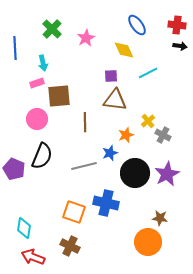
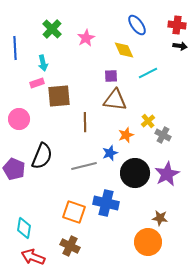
pink circle: moved 18 px left
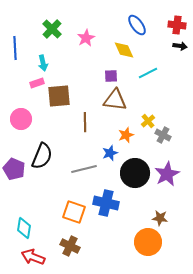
pink circle: moved 2 px right
gray line: moved 3 px down
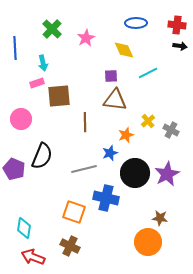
blue ellipse: moved 1 px left, 2 px up; rotated 55 degrees counterclockwise
gray cross: moved 8 px right, 5 px up
blue cross: moved 5 px up
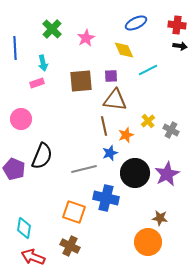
blue ellipse: rotated 25 degrees counterclockwise
cyan line: moved 3 px up
brown square: moved 22 px right, 15 px up
brown line: moved 19 px right, 4 px down; rotated 12 degrees counterclockwise
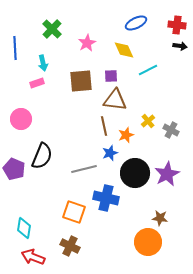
pink star: moved 1 px right, 5 px down
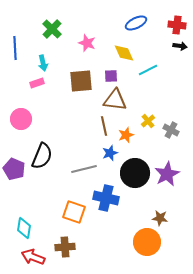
pink star: rotated 24 degrees counterclockwise
yellow diamond: moved 3 px down
orange circle: moved 1 px left
brown cross: moved 5 px left, 1 px down; rotated 30 degrees counterclockwise
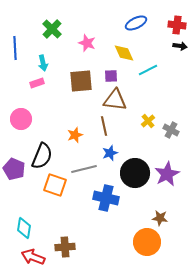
orange star: moved 51 px left
orange square: moved 19 px left, 27 px up
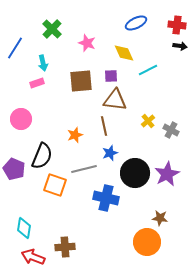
blue line: rotated 35 degrees clockwise
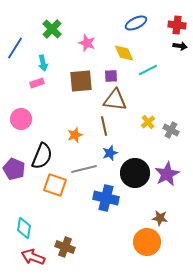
yellow cross: moved 1 px down
brown cross: rotated 24 degrees clockwise
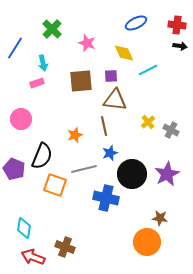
black circle: moved 3 px left, 1 px down
